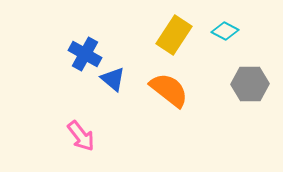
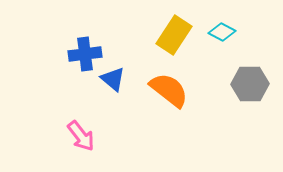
cyan diamond: moved 3 px left, 1 px down
blue cross: rotated 36 degrees counterclockwise
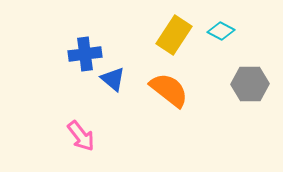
cyan diamond: moved 1 px left, 1 px up
